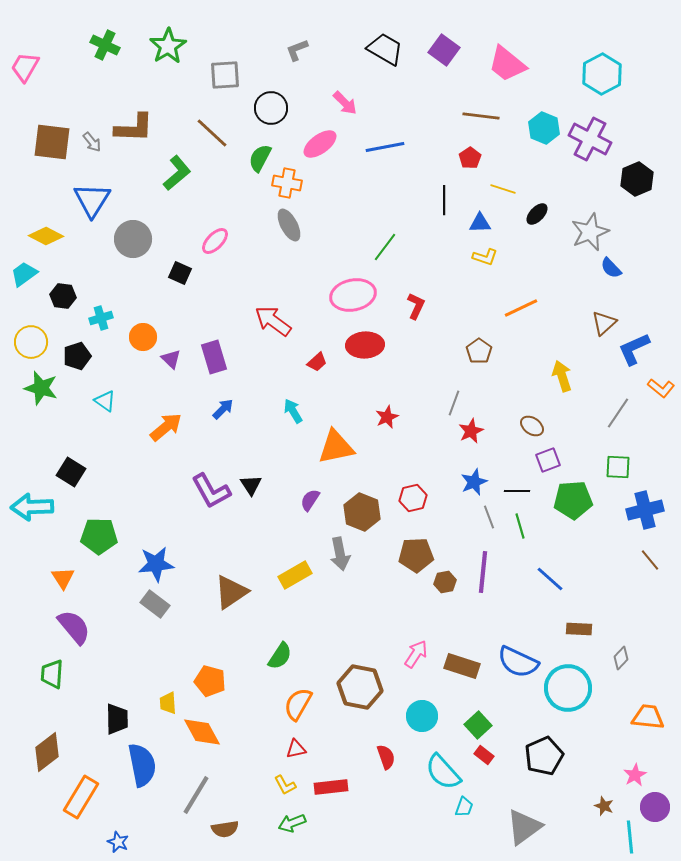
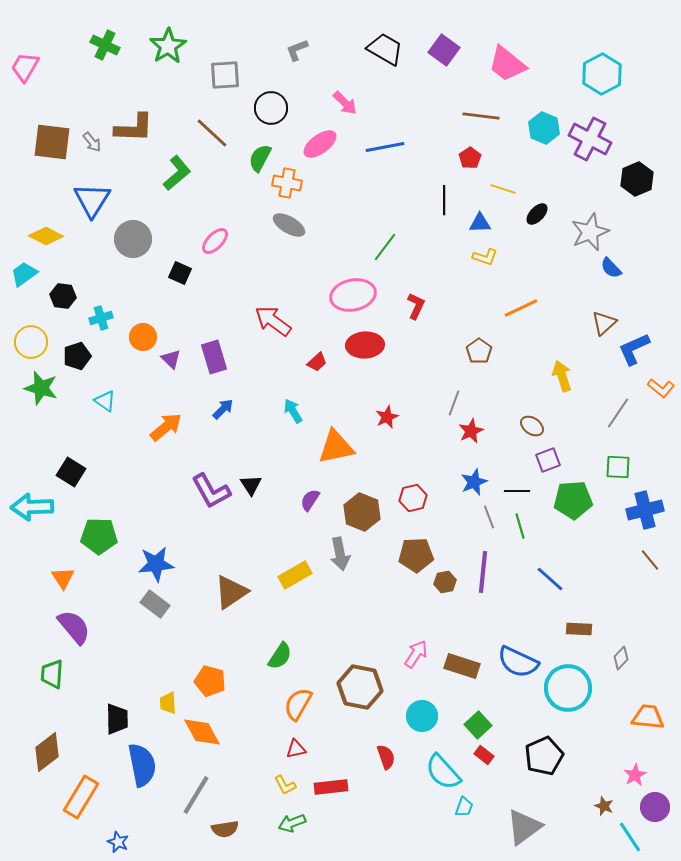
gray ellipse at (289, 225): rotated 32 degrees counterclockwise
cyan line at (630, 837): rotated 28 degrees counterclockwise
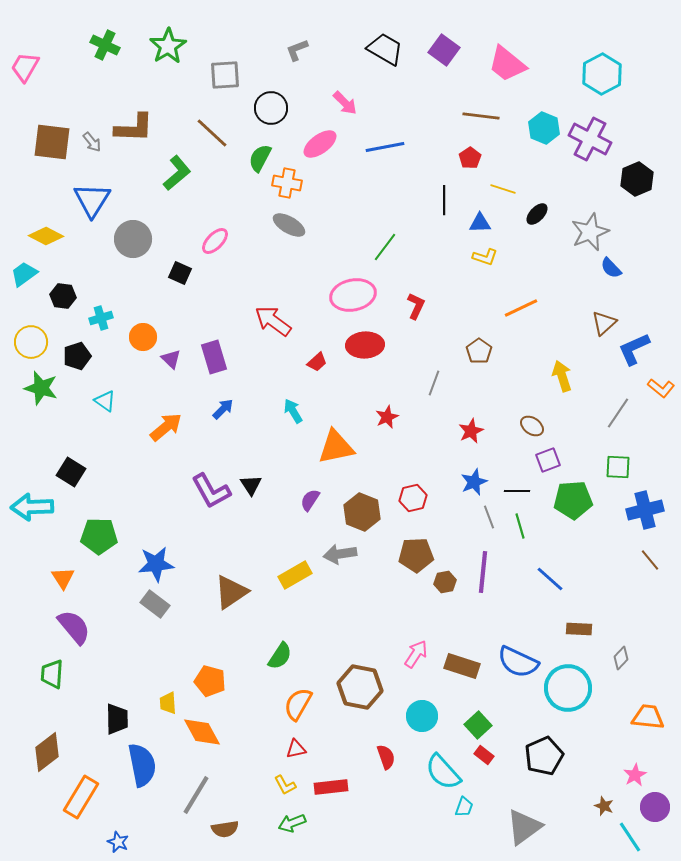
gray line at (454, 403): moved 20 px left, 20 px up
gray arrow at (340, 554): rotated 92 degrees clockwise
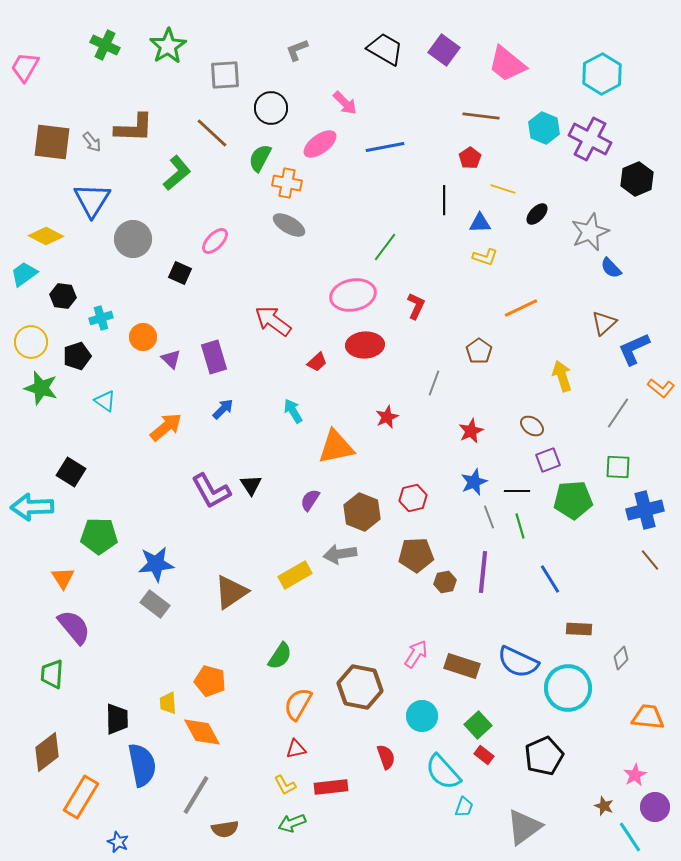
blue line at (550, 579): rotated 16 degrees clockwise
